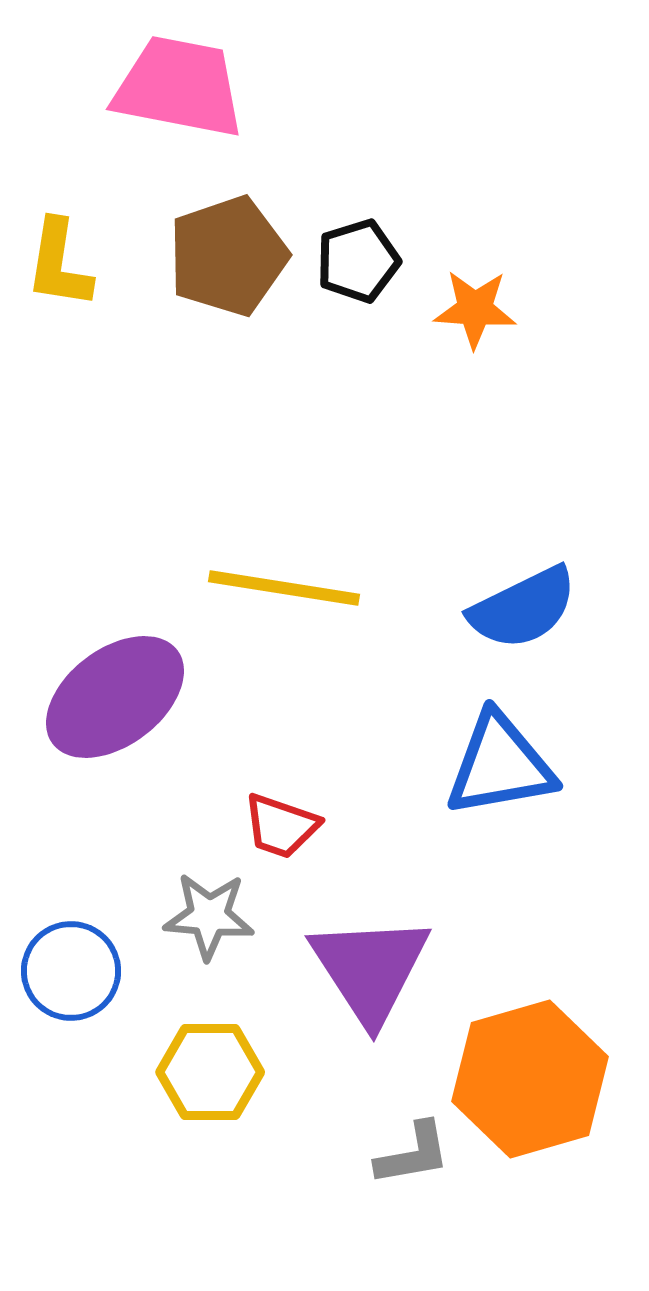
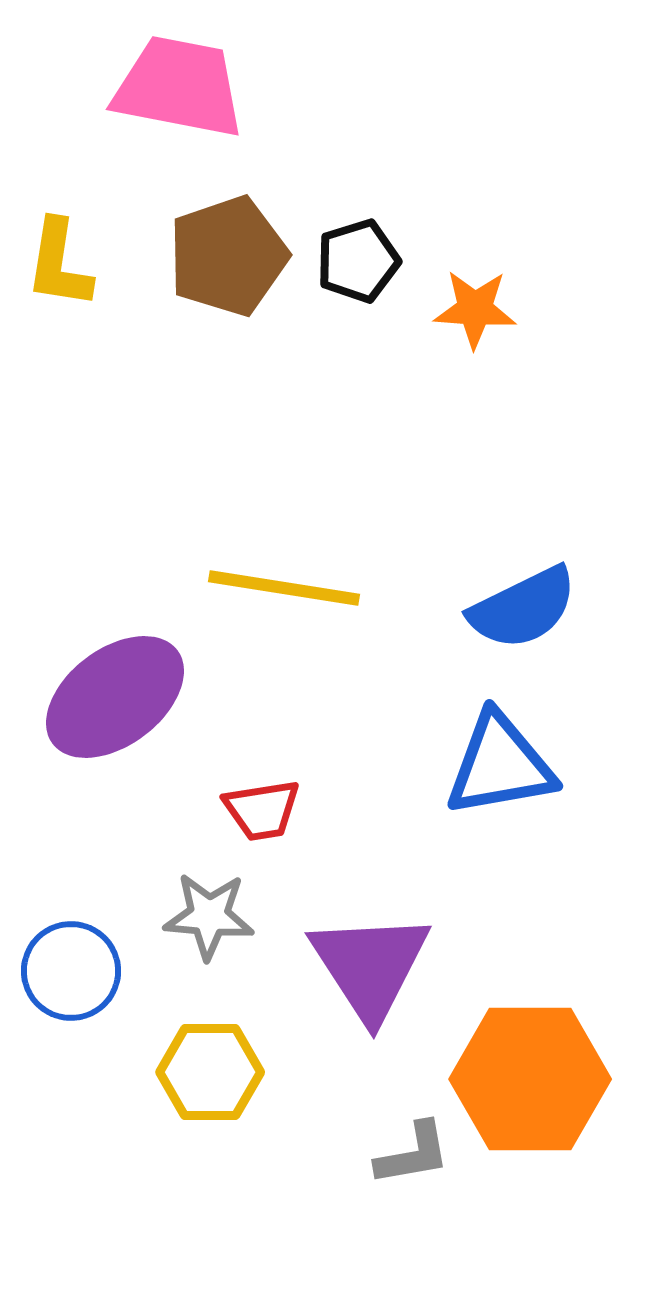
red trapezoid: moved 19 px left, 16 px up; rotated 28 degrees counterclockwise
purple triangle: moved 3 px up
orange hexagon: rotated 16 degrees clockwise
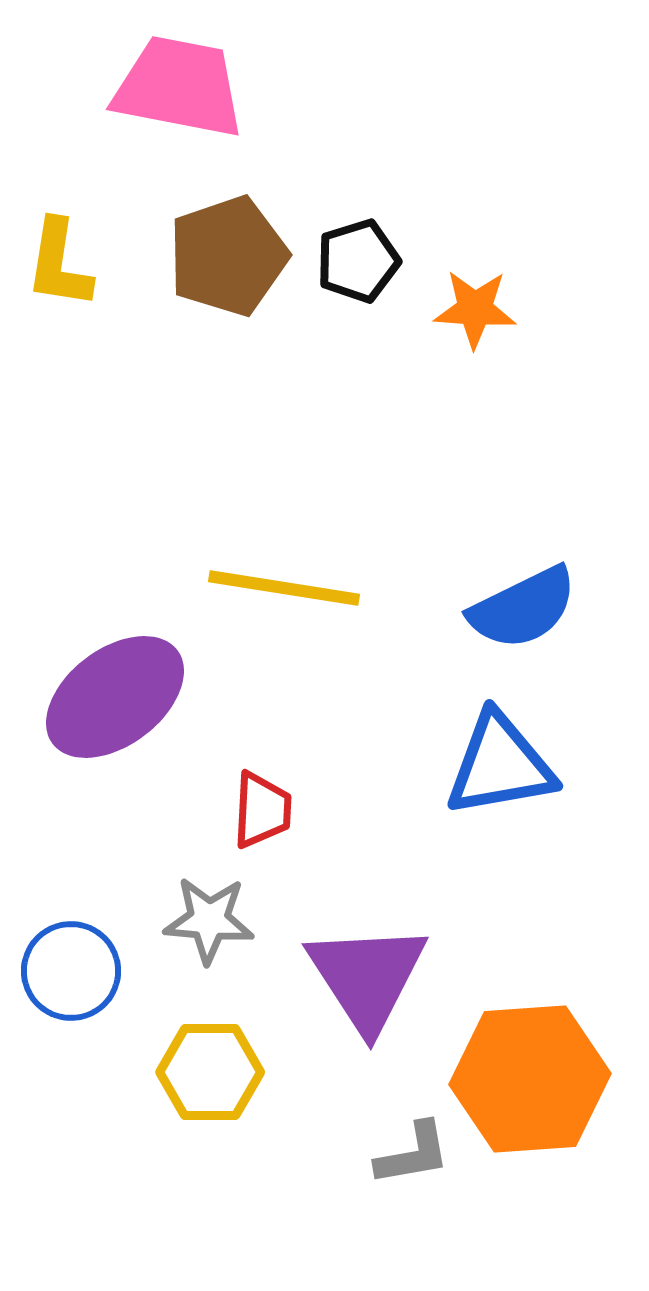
red trapezoid: rotated 78 degrees counterclockwise
gray star: moved 4 px down
purple triangle: moved 3 px left, 11 px down
orange hexagon: rotated 4 degrees counterclockwise
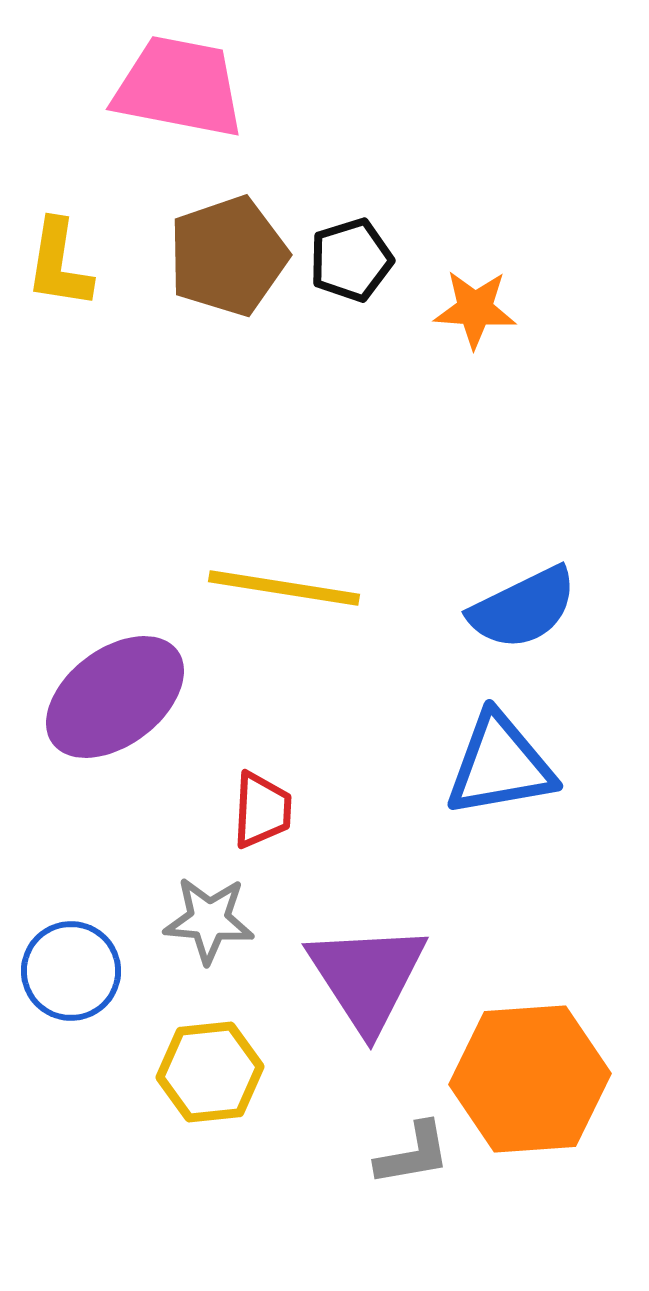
black pentagon: moved 7 px left, 1 px up
yellow hexagon: rotated 6 degrees counterclockwise
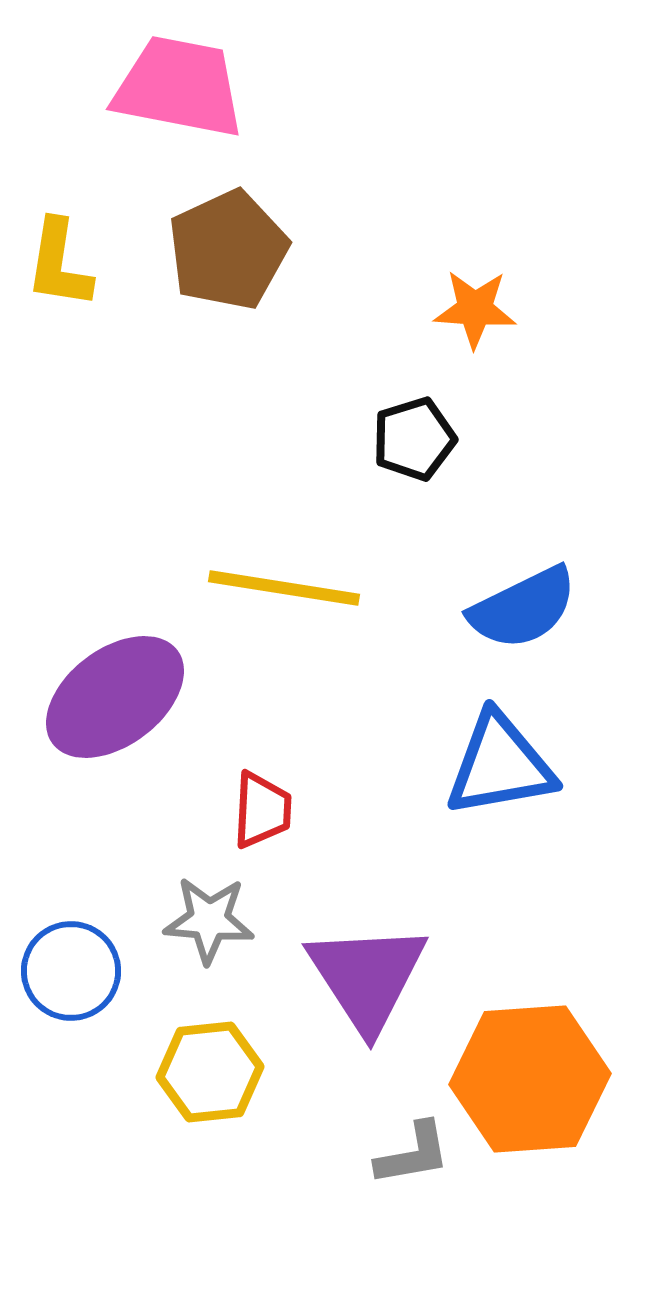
brown pentagon: moved 6 px up; rotated 6 degrees counterclockwise
black pentagon: moved 63 px right, 179 px down
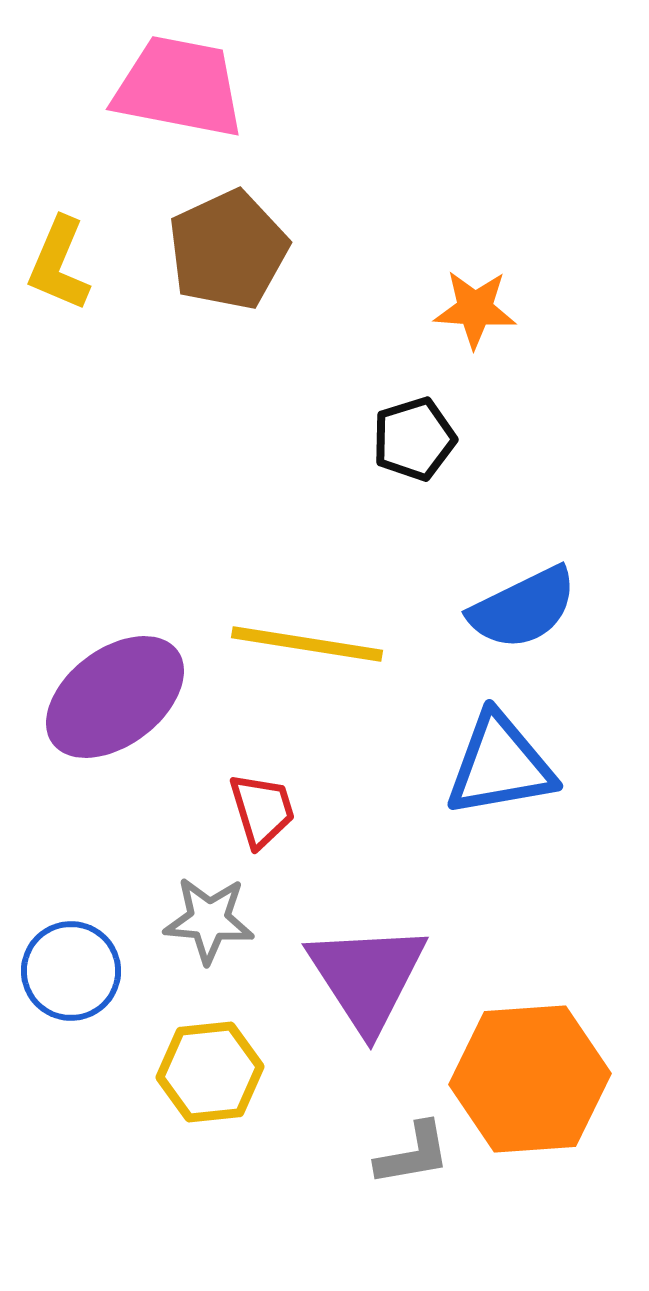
yellow L-shape: rotated 14 degrees clockwise
yellow line: moved 23 px right, 56 px down
red trapezoid: rotated 20 degrees counterclockwise
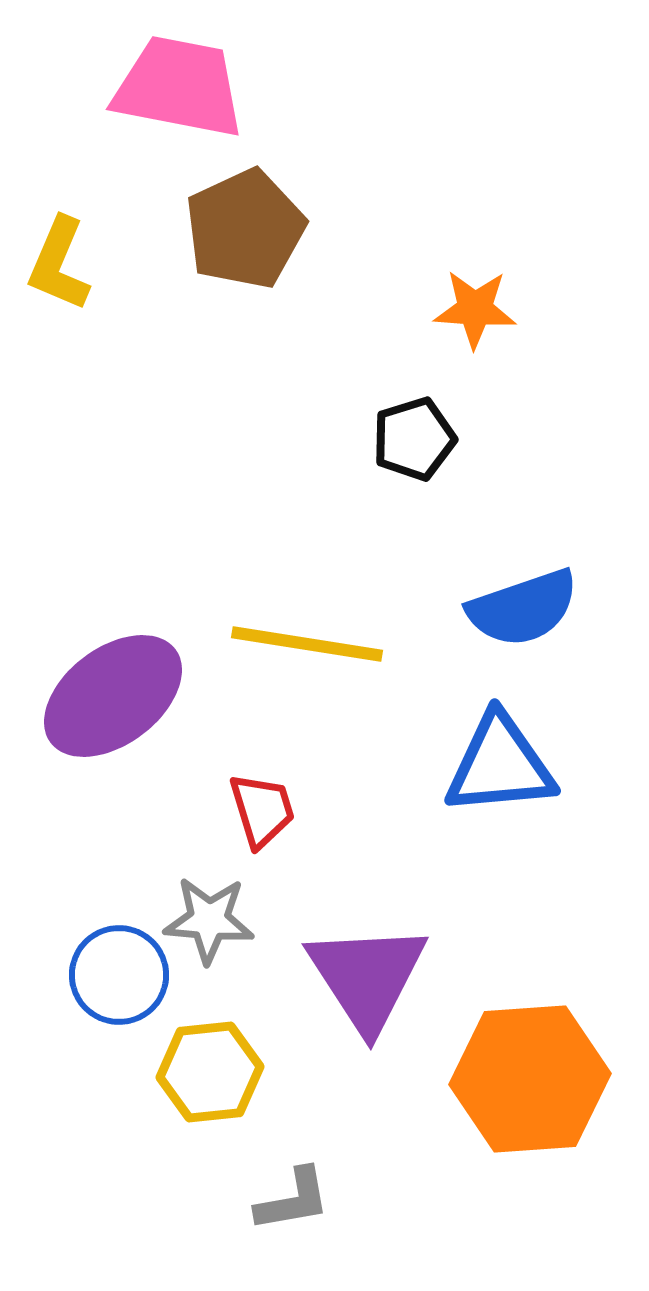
brown pentagon: moved 17 px right, 21 px up
blue semicircle: rotated 7 degrees clockwise
purple ellipse: moved 2 px left, 1 px up
blue triangle: rotated 5 degrees clockwise
blue circle: moved 48 px right, 4 px down
gray L-shape: moved 120 px left, 46 px down
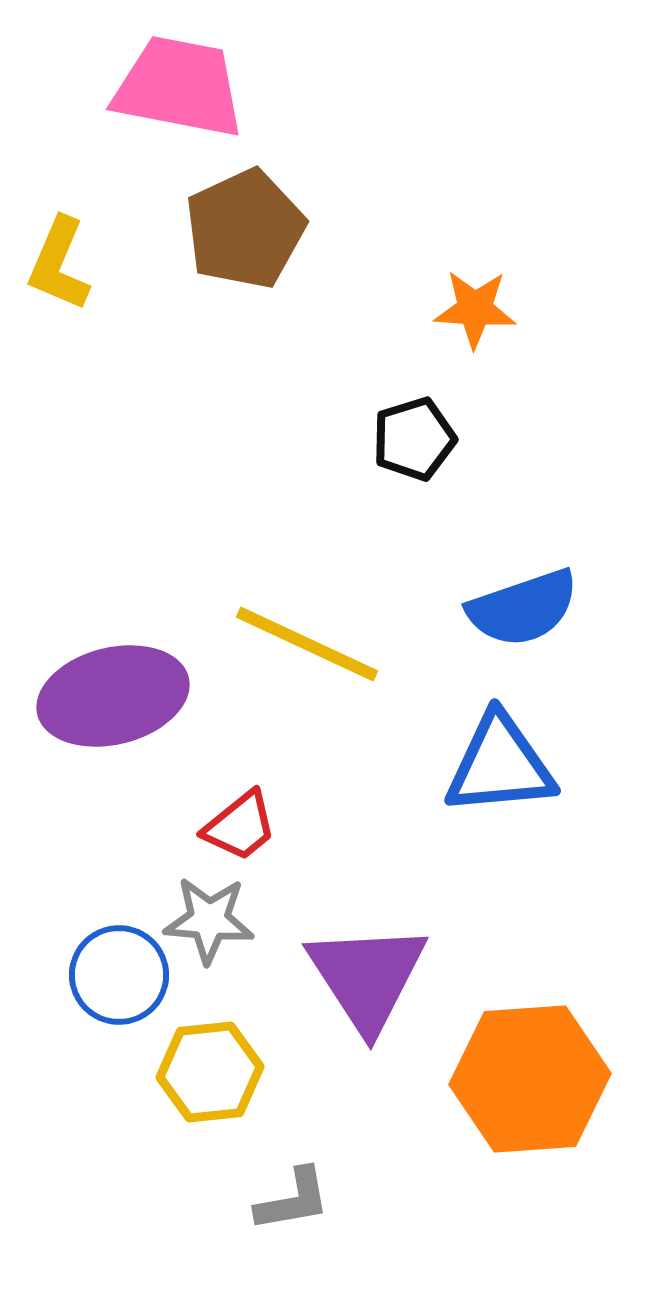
yellow line: rotated 16 degrees clockwise
purple ellipse: rotated 23 degrees clockwise
red trapezoid: moved 22 px left, 16 px down; rotated 68 degrees clockwise
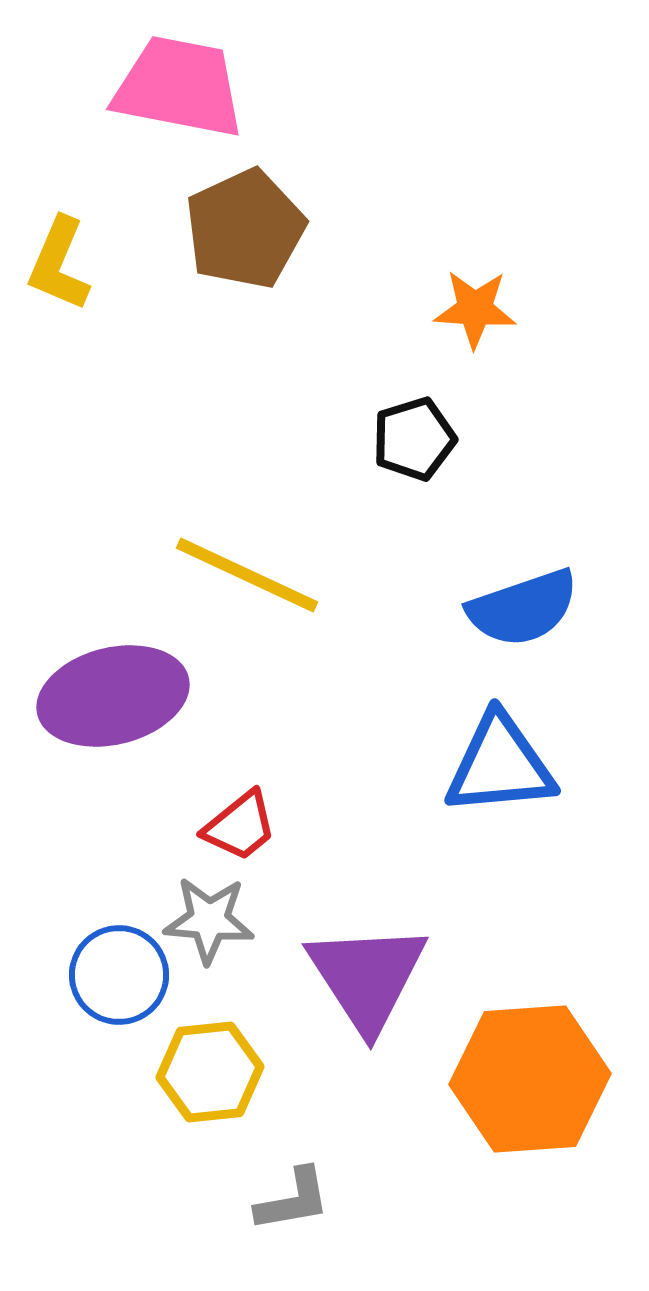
yellow line: moved 60 px left, 69 px up
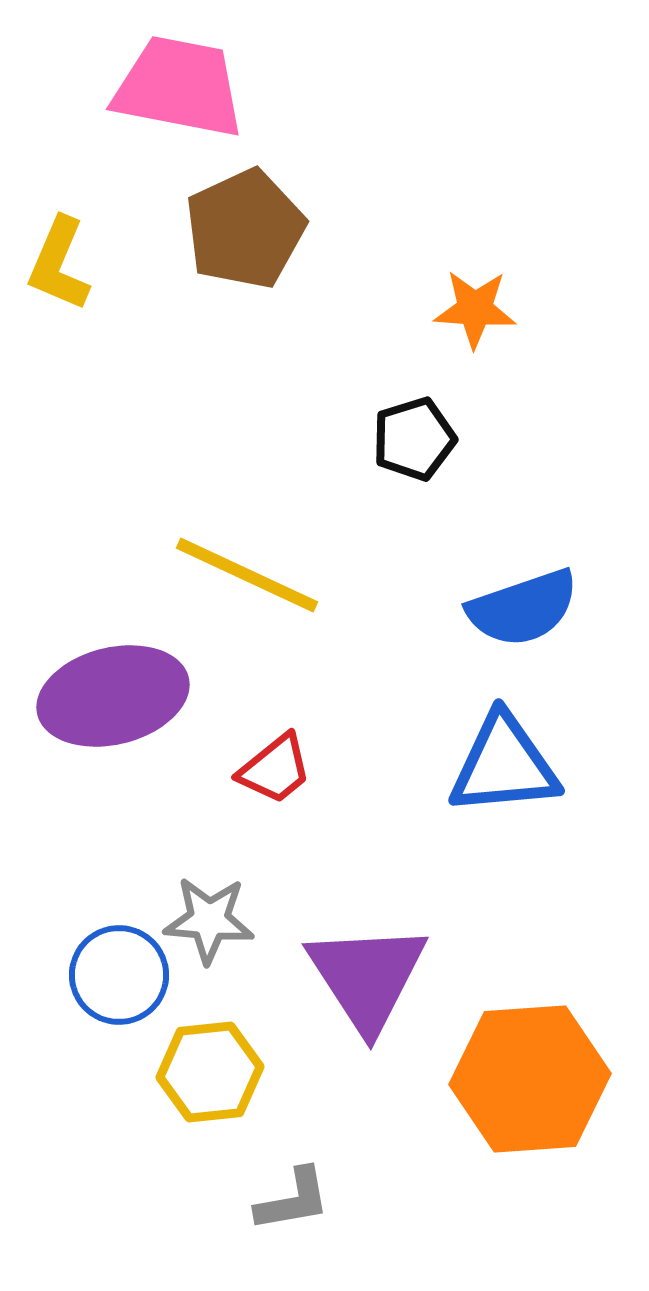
blue triangle: moved 4 px right
red trapezoid: moved 35 px right, 57 px up
